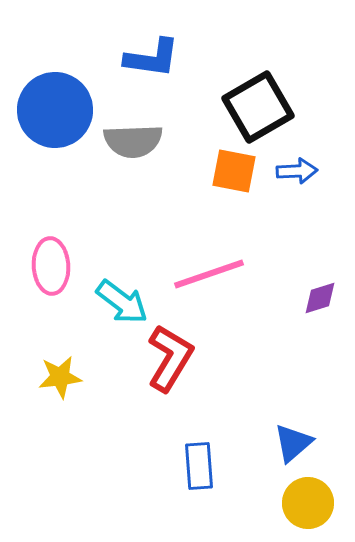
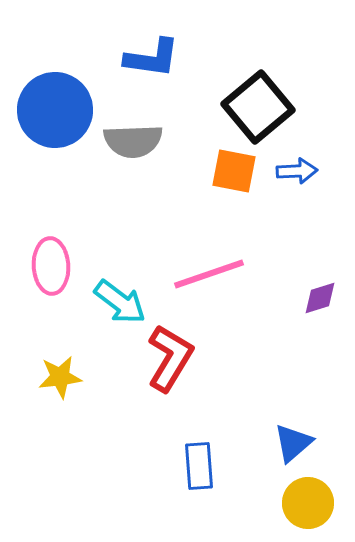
black square: rotated 10 degrees counterclockwise
cyan arrow: moved 2 px left
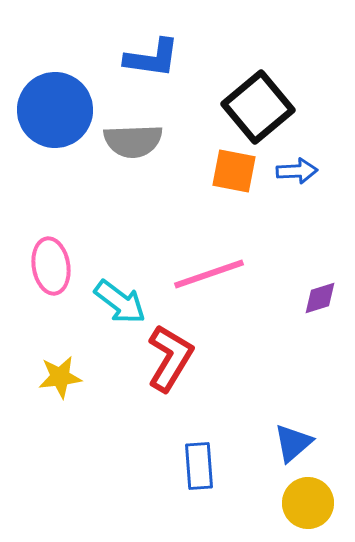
pink ellipse: rotated 6 degrees counterclockwise
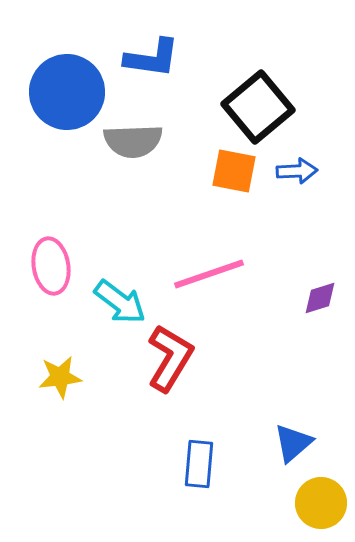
blue circle: moved 12 px right, 18 px up
blue rectangle: moved 2 px up; rotated 9 degrees clockwise
yellow circle: moved 13 px right
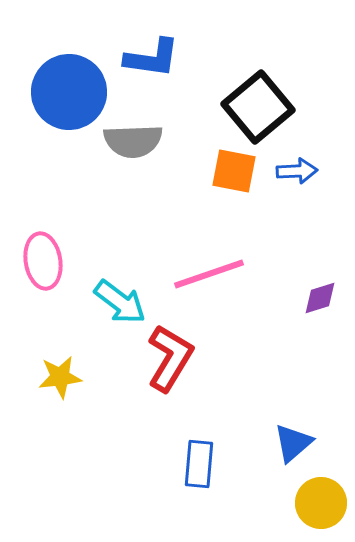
blue circle: moved 2 px right
pink ellipse: moved 8 px left, 5 px up
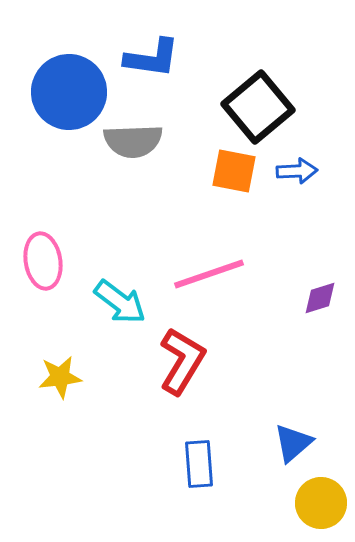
red L-shape: moved 12 px right, 3 px down
blue rectangle: rotated 9 degrees counterclockwise
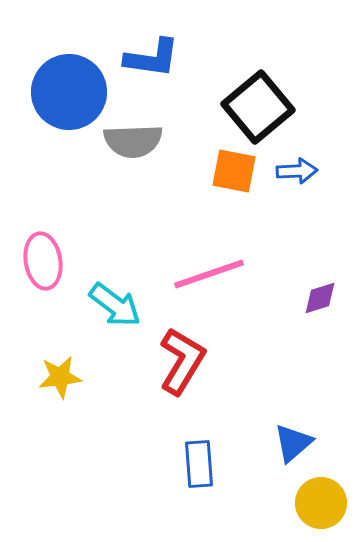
cyan arrow: moved 5 px left, 3 px down
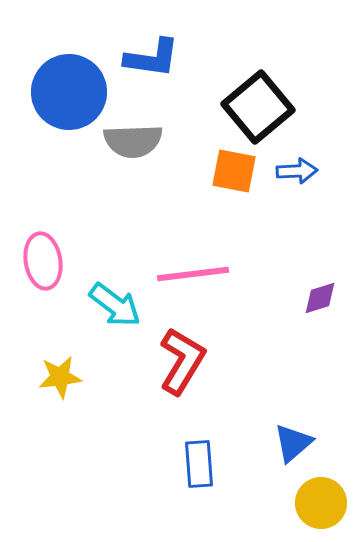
pink line: moved 16 px left; rotated 12 degrees clockwise
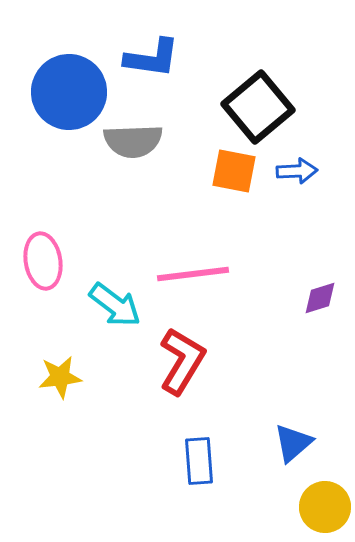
blue rectangle: moved 3 px up
yellow circle: moved 4 px right, 4 px down
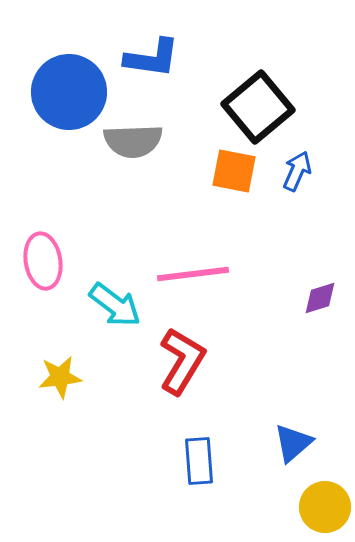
blue arrow: rotated 63 degrees counterclockwise
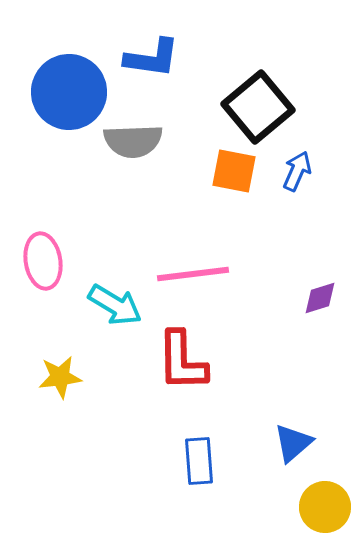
cyan arrow: rotated 6 degrees counterclockwise
red L-shape: rotated 148 degrees clockwise
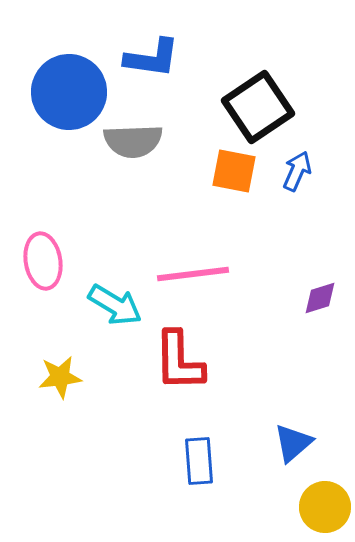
black square: rotated 6 degrees clockwise
red L-shape: moved 3 px left
